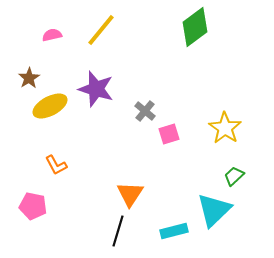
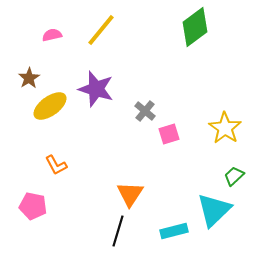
yellow ellipse: rotated 8 degrees counterclockwise
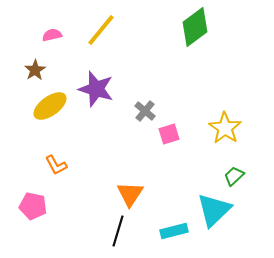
brown star: moved 6 px right, 8 px up
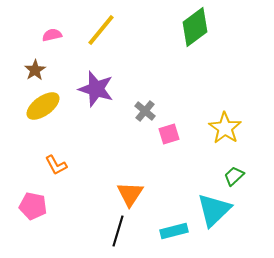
yellow ellipse: moved 7 px left
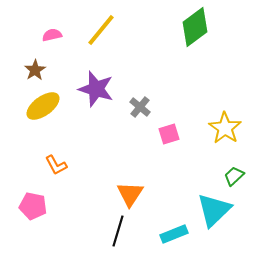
gray cross: moved 5 px left, 4 px up
cyan rectangle: moved 3 px down; rotated 8 degrees counterclockwise
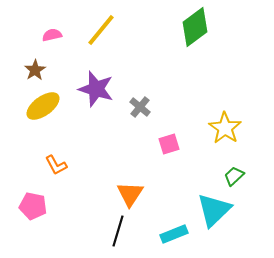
pink square: moved 10 px down
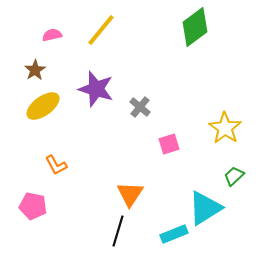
cyan triangle: moved 9 px left, 2 px up; rotated 12 degrees clockwise
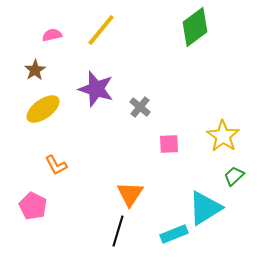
yellow ellipse: moved 3 px down
yellow star: moved 2 px left, 8 px down
pink square: rotated 15 degrees clockwise
pink pentagon: rotated 16 degrees clockwise
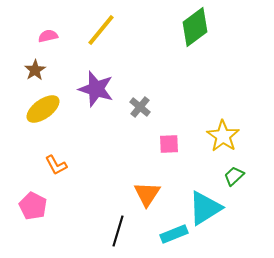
pink semicircle: moved 4 px left, 1 px down
orange triangle: moved 17 px right
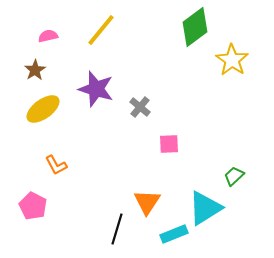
yellow star: moved 9 px right, 76 px up
orange triangle: moved 8 px down
black line: moved 1 px left, 2 px up
